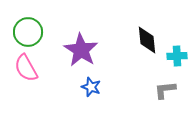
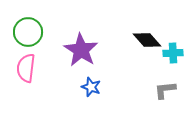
black diamond: rotated 36 degrees counterclockwise
cyan cross: moved 4 px left, 3 px up
pink semicircle: rotated 36 degrees clockwise
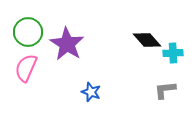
purple star: moved 14 px left, 6 px up
pink semicircle: rotated 16 degrees clockwise
blue star: moved 5 px down
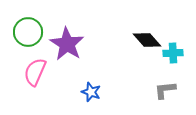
pink semicircle: moved 9 px right, 4 px down
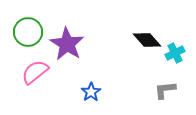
cyan cross: moved 2 px right; rotated 24 degrees counterclockwise
pink semicircle: rotated 28 degrees clockwise
blue star: rotated 18 degrees clockwise
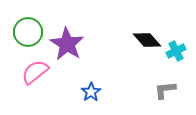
cyan cross: moved 1 px right, 2 px up
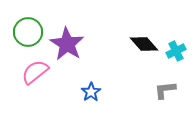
black diamond: moved 3 px left, 4 px down
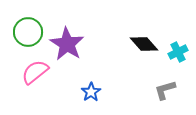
cyan cross: moved 2 px right, 1 px down
gray L-shape: rotated 10 degrees counterclockwise
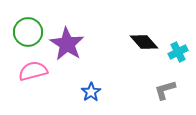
black diamond: moved 2 px up
pink semicircle: moved 2 px left, 1 px up; rotated 24 degrees clockwise
